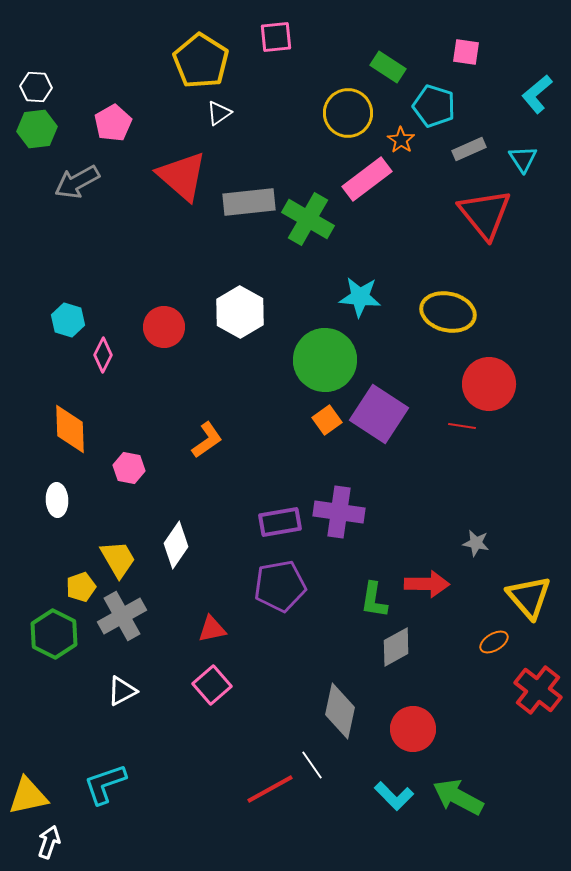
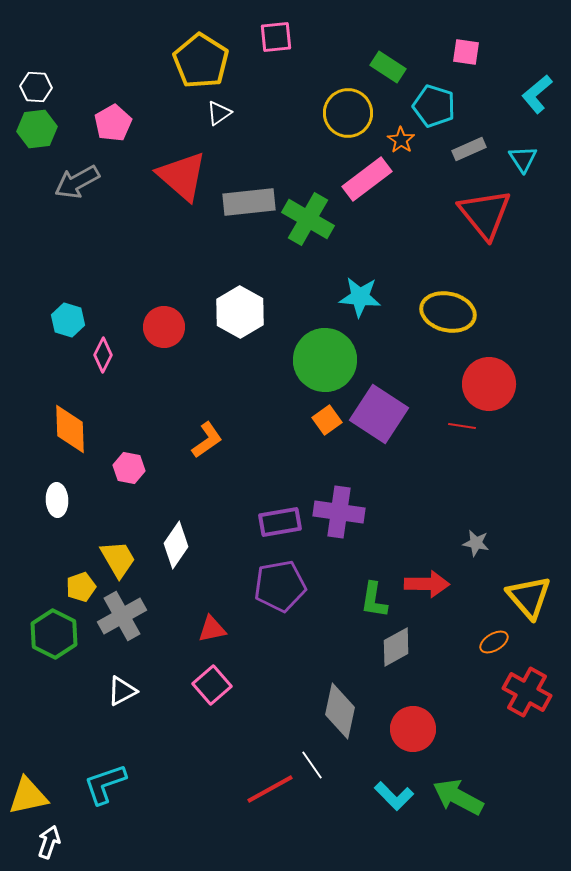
red cross at (538, 690): moved 11 px left, 2 px down; rotated 9 degrees counterclockwise
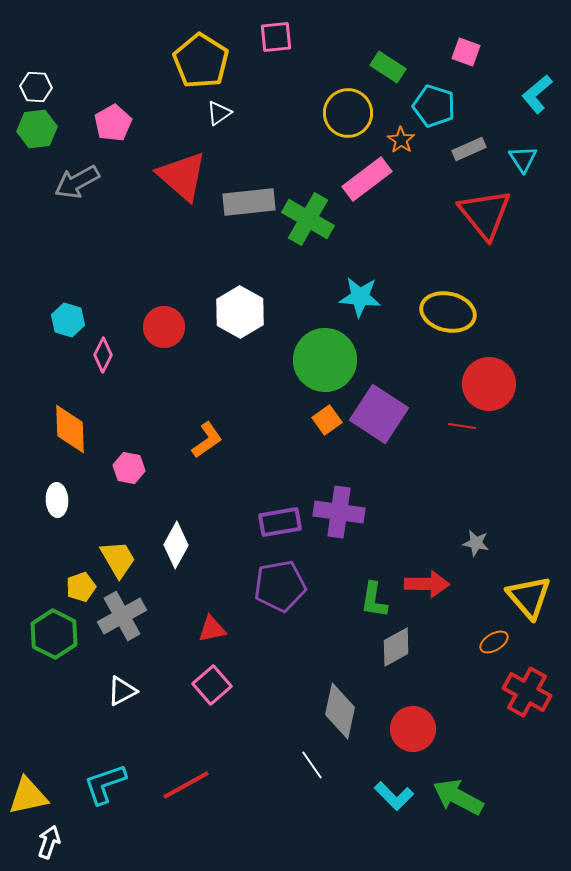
pink square at (466, 52): rotated 12 degrees clockwise
white diamond at (176, 545): rotated 6 degrees counterclockwise
red line at (270, 789): moved 84 px left, 4 px up
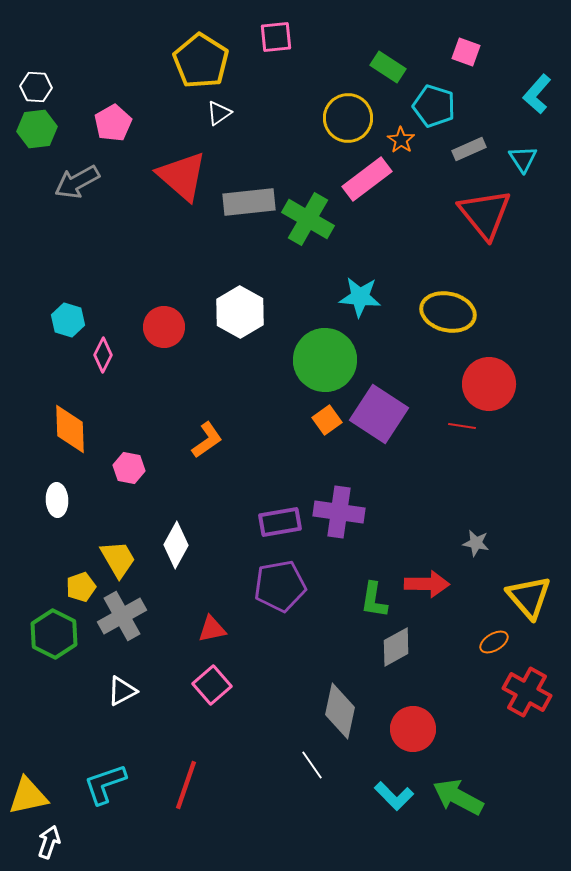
cyan L-shape at (537, 94): rotated 9 degrees counterclockwise
yellow circle at (348, 113): moved 5 px down
red line at (186, 785): rotated 42 degrees counterclockwise
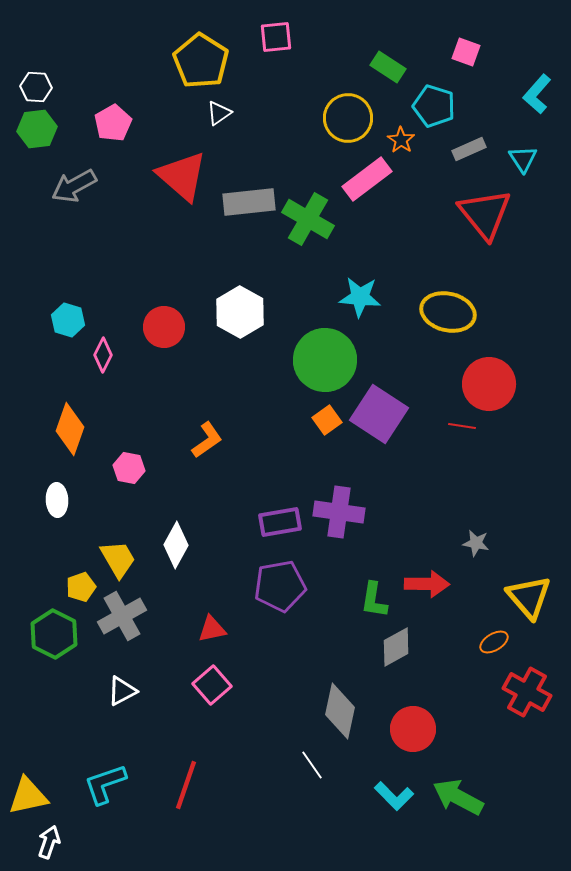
gray arrow at (77, 182): moved 3 px left, 4 px down
orange diamond at (70, 429): rotated 21 degrees clockwise
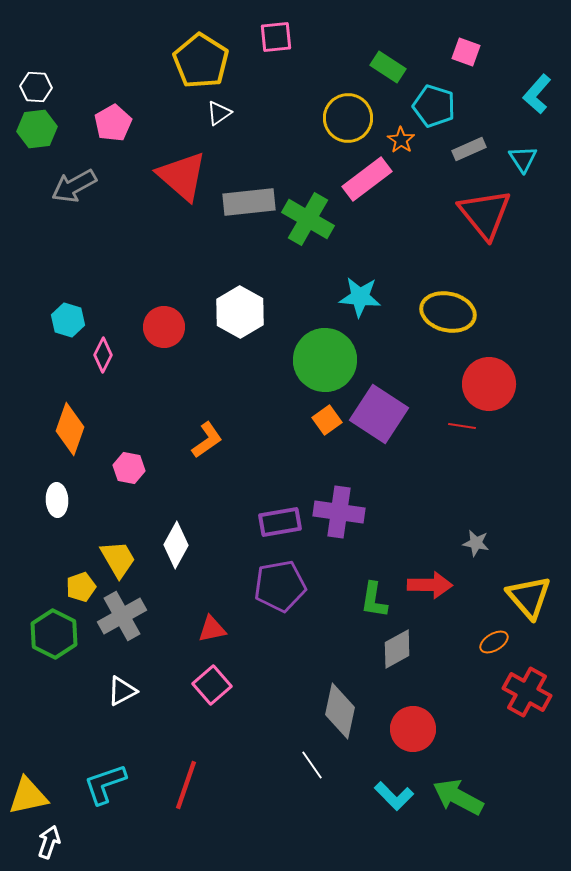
red arrow at (427, 584): moved 3 px right, 1 px down
gray diamond at (396, 647): moved 1 px right, 2 px down
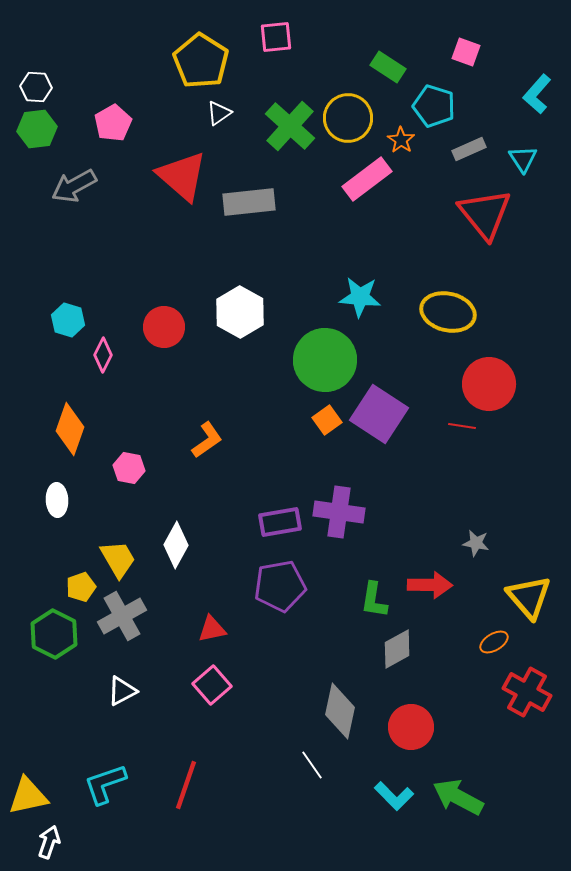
green cross at (308, 219): moved 18 px left, 93 px up; rotated 12 degrees clockwise
red circle at (413, 729): moved 2 px left, 2 px up
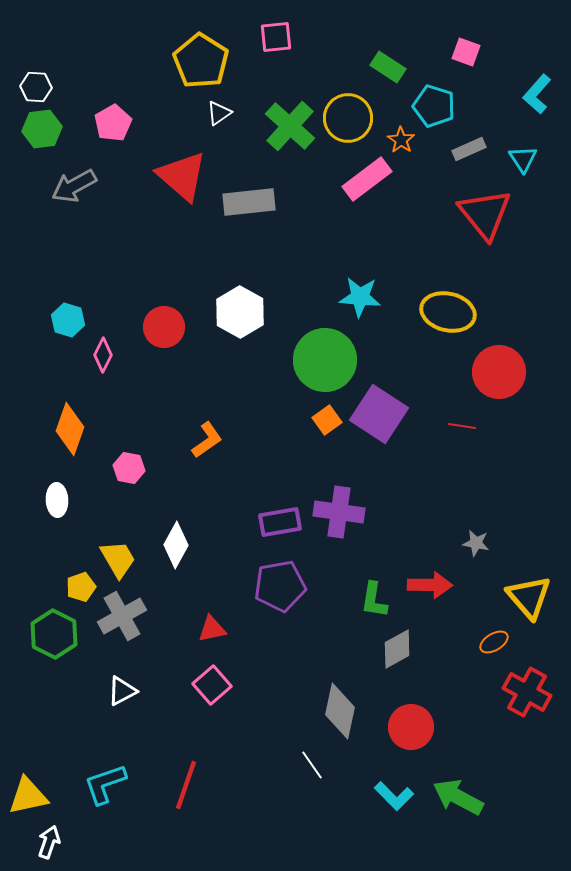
green hexagon at (37, 129): moved 5 px right
red circle at (489, 384): moved 10 px right, 12 px up
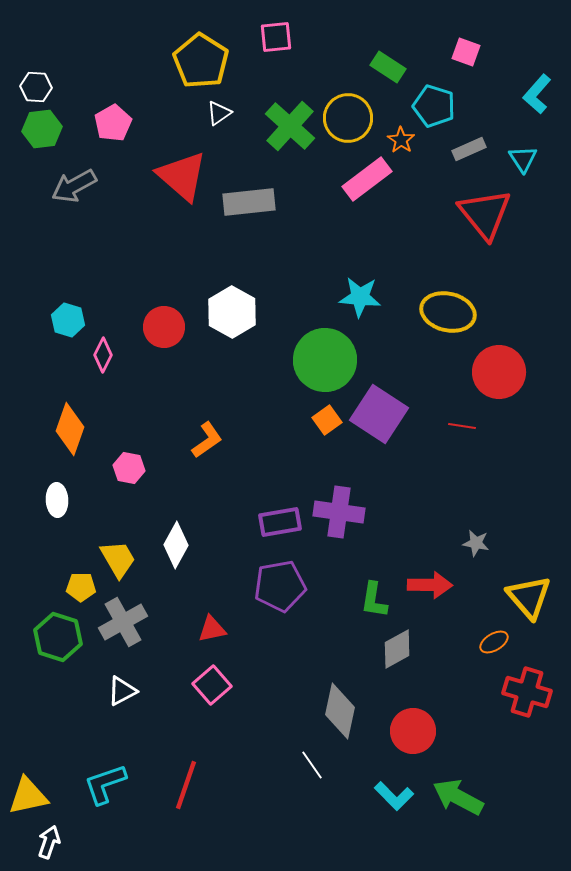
white hexagon at (240, 312): moved 8 px left
yellow pentagon at (81, 587): rotated 20 degrees clockwise
gray cross at (122, 616): moved 1 px right, 6 px down
green hexagon at (54, 634): moved 4 px right, 3 px down; rotated 9 degrees counterclockwise
red cross at (527, 692): rotated 12 degrees counterclockwise
red circle at (411, 727): moved 2 px right, 4 px down
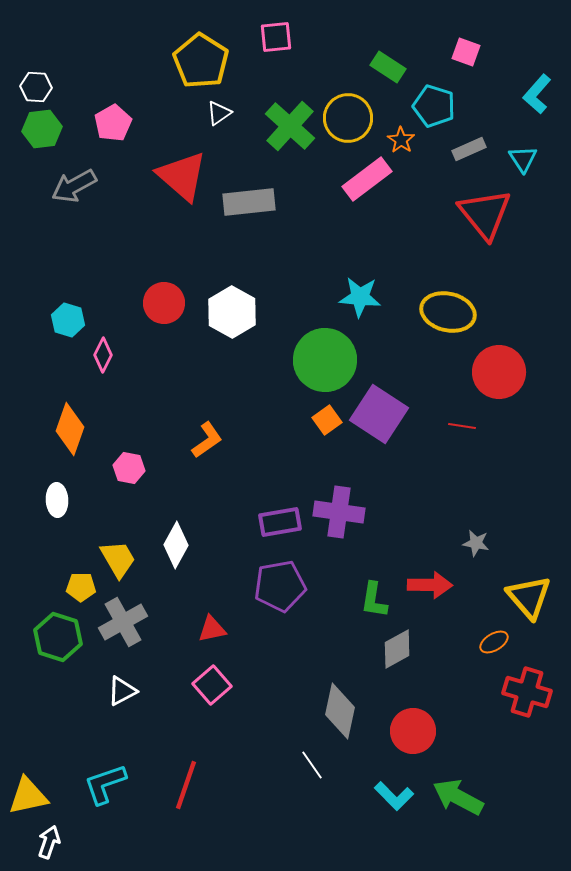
red circle at (164, 327): moved 24 px up
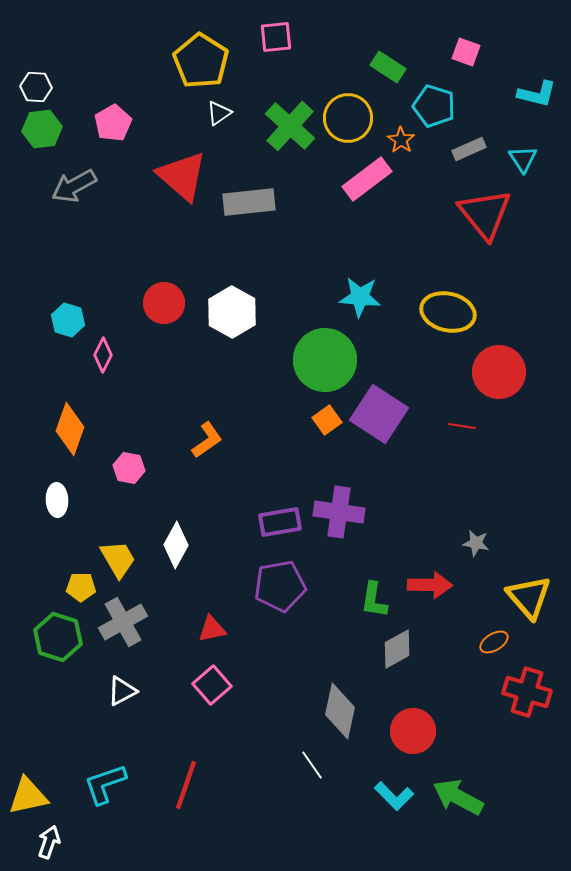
cyan L-shape at (537, 94): rotated 117 degrees counterclockwise
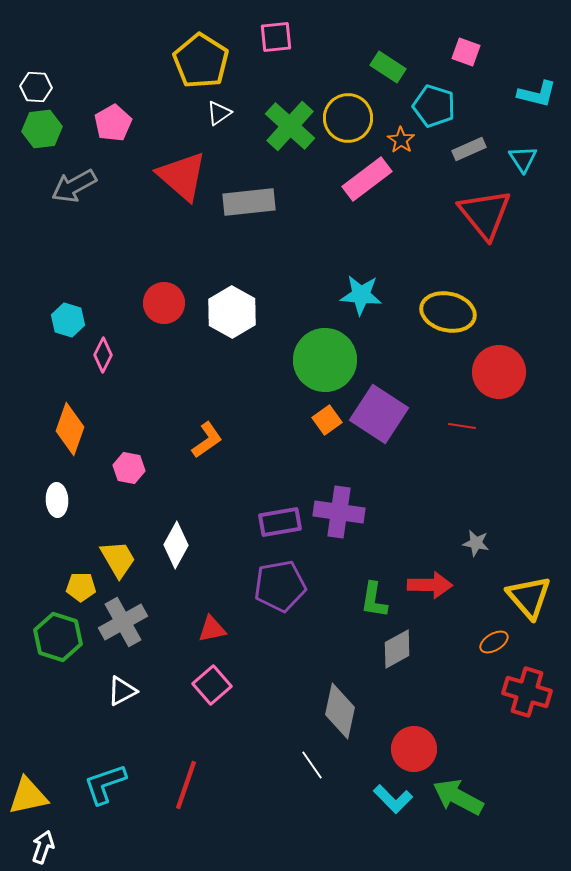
cyan star at (360, 297): moved 1 px right, 2 px up
red circle at (413, 731): moved 1 px right, 18 px down
cyan L-shape at (394, 796): moved 1 px left, 3 px down
white arrow at (49, 842): moved 6 px left, 5 px down
